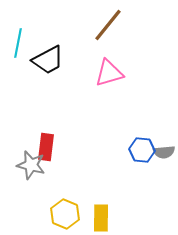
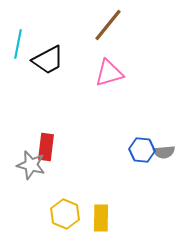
cyan line: moved 1 px down
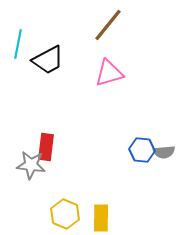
gray star: rotated 8 degrees counterclockwise
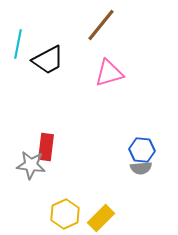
brown line: moved 7 px left
gray semicircle: moved 23 px left, 16 px down
yellow hexagon: rotated 12 degrees clockwise
yellow rectangle: rotated 44 degrees clockwise
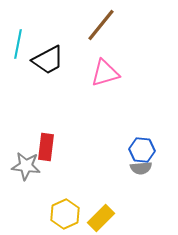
pink triangle: moved 4 px left
gray star: moved 5 px left, 1 px down
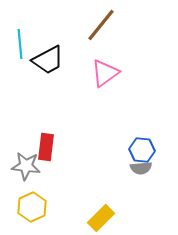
cyan line: moved 2 px right; rotated 16 degrees counterclockwise
pink triangle: rotated 20 degrees counterclockwise
yellow hexagon: moved 33 px left, 7 px up
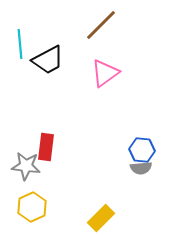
brown line: rotated 6 degrees clockwise
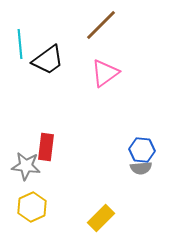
black trapezoid: rotated 8 degrees counterclockwise
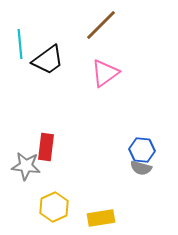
gray semicircle: rotated 20 degrees clockwise
yellow hexagon: moved 22 px right
yellow rectangle: rotated 36 degrees clockwise
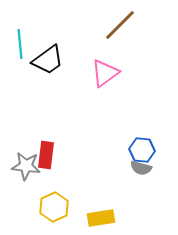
brown line: moved 19 px right
red rectangle: moved 8 px down
